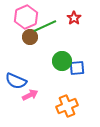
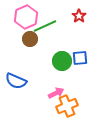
red star: moved 5 px right, 2 px up
brown circle: moved 2 px down
blue square: moved 3 px right, 10 px up
pink arrow: moved 26 px right, 2 px up
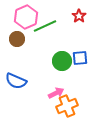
brown circle: moved 13 px left
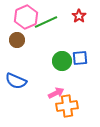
green line: moved 1 px right, 4 px up
brown circle: moved 1 px down
orange cross: rotated 15 degrees clockwise
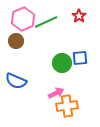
pink hexagon: moved 3 px left, 2 px down
brown circle: moved 1 px left, 1 px down
green circle: moved 2 px down
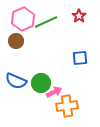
green circle: moved 21 px left, 20 px down
pink arrow: moved 2 px left, 1 px up
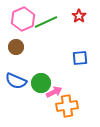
brown circle: moved 6 px down
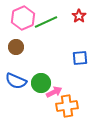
pink hexagon: moved 1 px up
